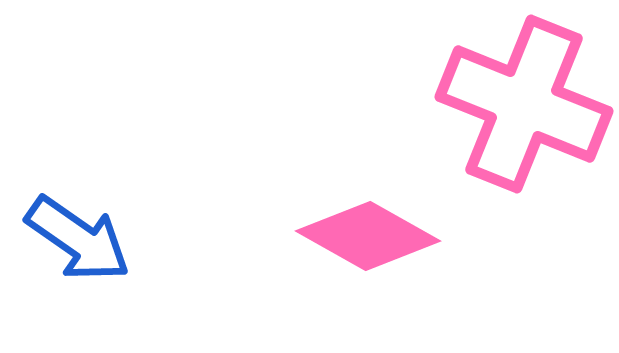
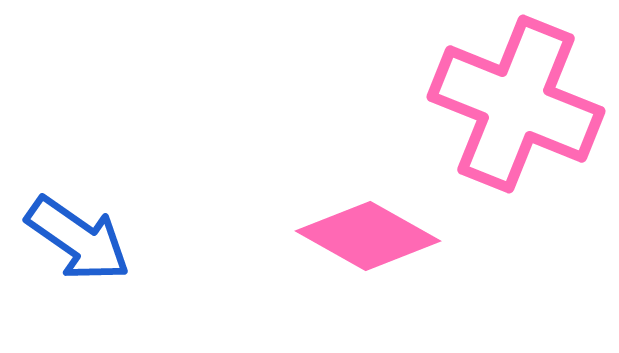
pink cross: moved 8 px left
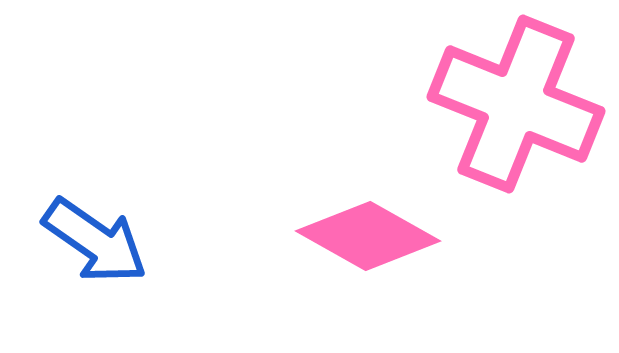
blue arrow: moved 17 px right, 2 px down
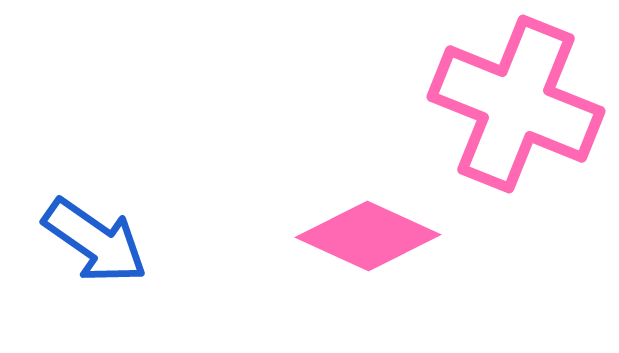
pink diamond: rotated 5 degrees counterclockwise
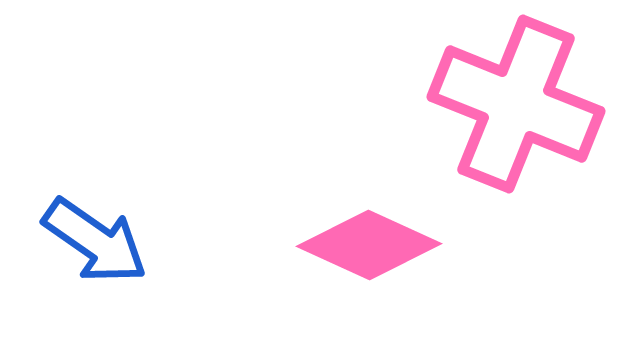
pink diamond: moved 1 px right, 9 px down
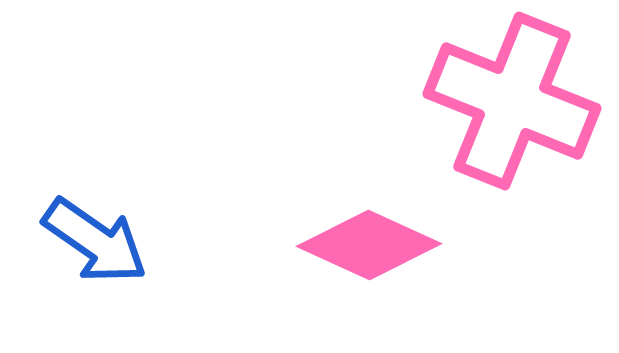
pink cross: moved 4 px left, 3 px up
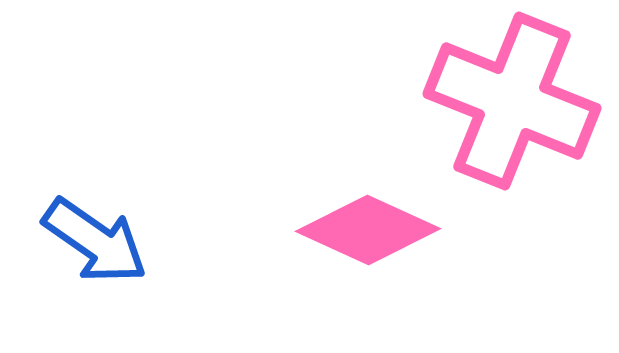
pink diamond: moved 1 px left, 15 px up
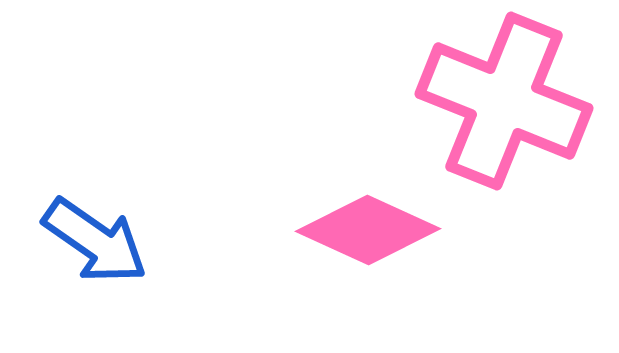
pink cross: moved 8 px left
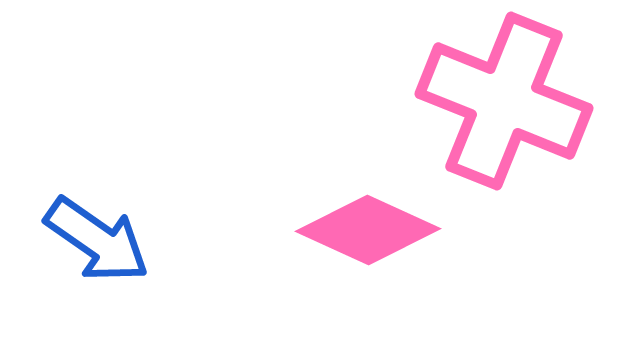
blue arrow: moved 2 px right, 1 px up
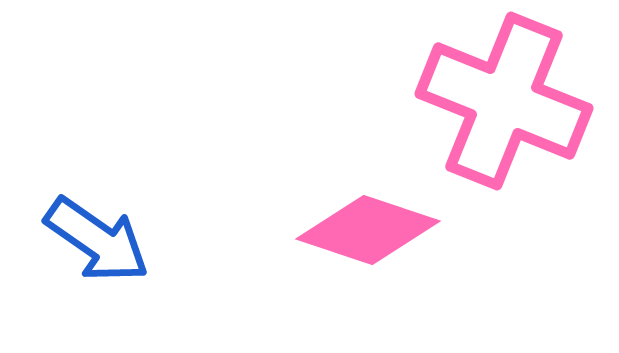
pink diamond: rotated 6 degrees counterclockwise
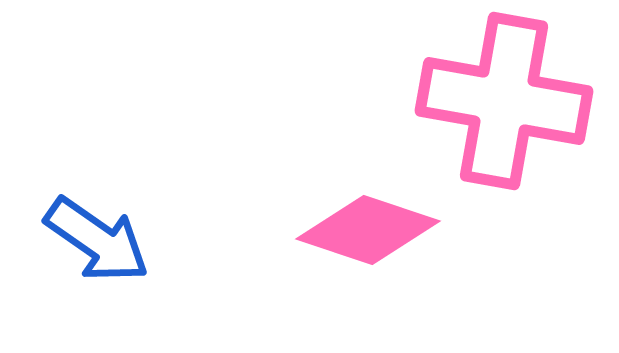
pink cross: rotated 12 degrees counterclockwise
